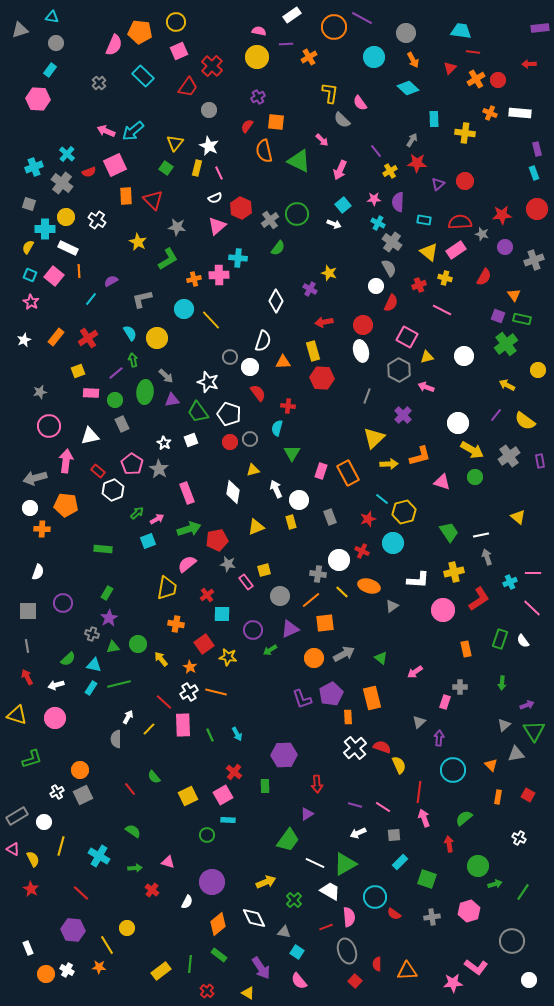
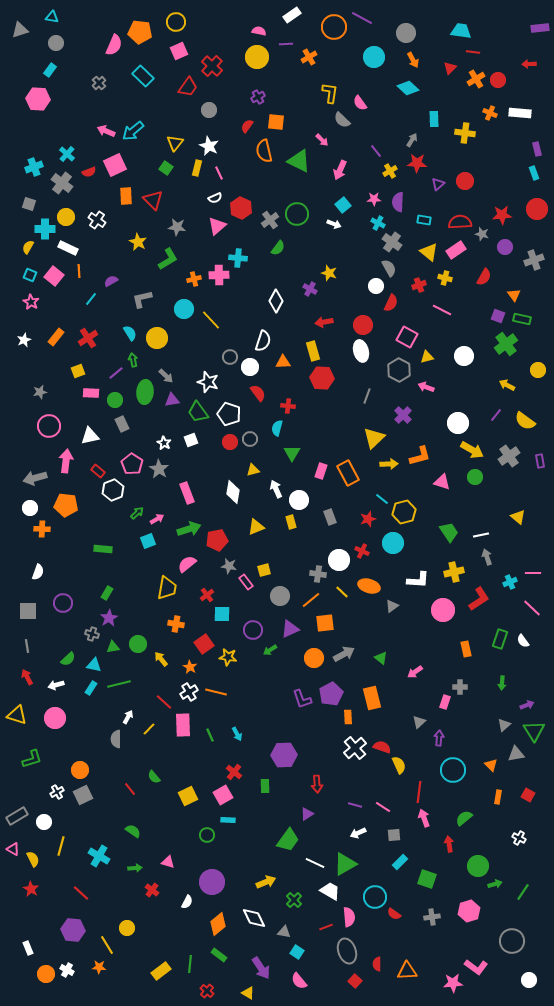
gray star at (228, 564): moved 1 px right, 2 px down
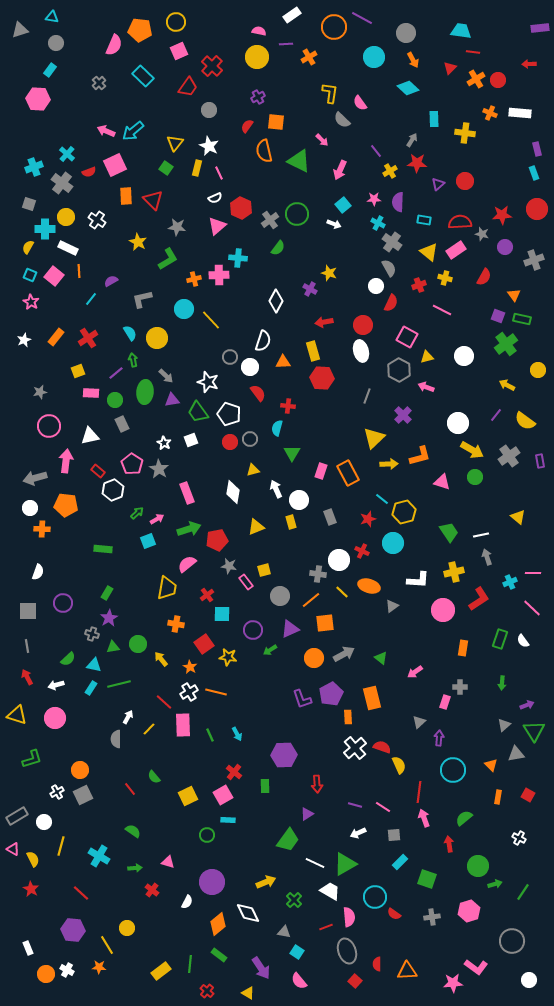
orange pentagon at (140, 32): moved 2 px up
orange rectangle at (466, 649): moved 3 px left, 1 px up; rotated 21 degrees clockwise
white diamond at (254, 918): moved 6 px left, 5 px up
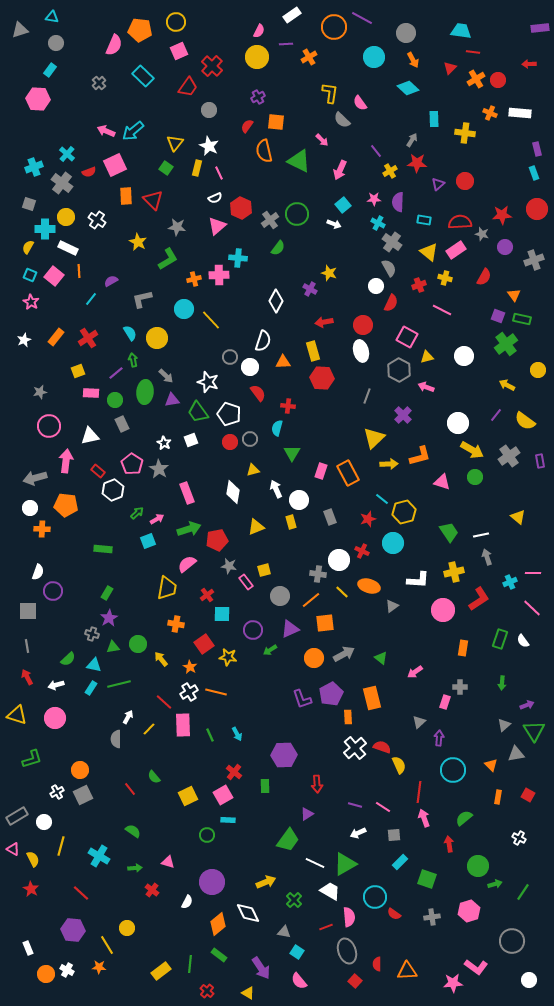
pink semicircle at (259, 31): rotated 104 degrees clockwise
purple circle at (63, 603): moved 10 px left, 12 px up
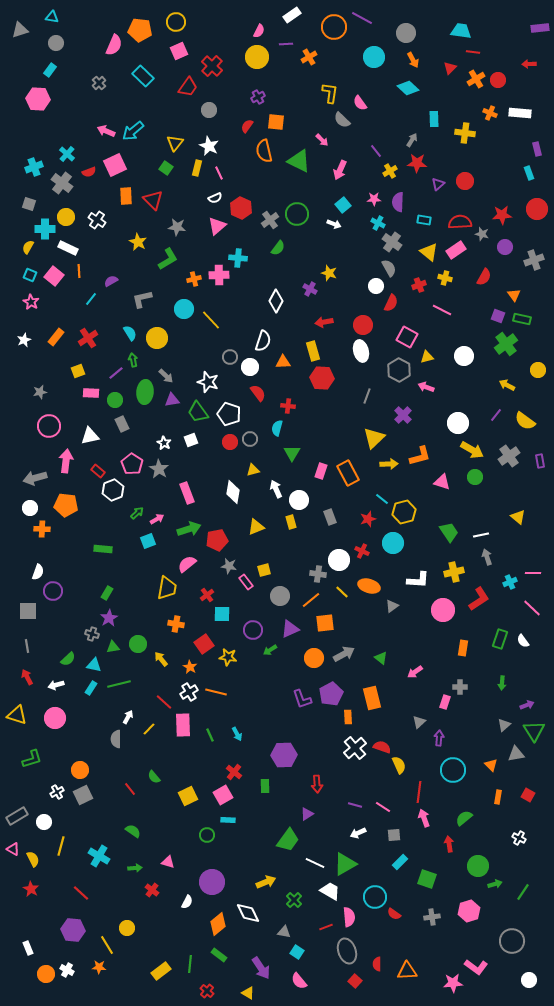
cyan rectangle at (534, 173): moved 5 px left
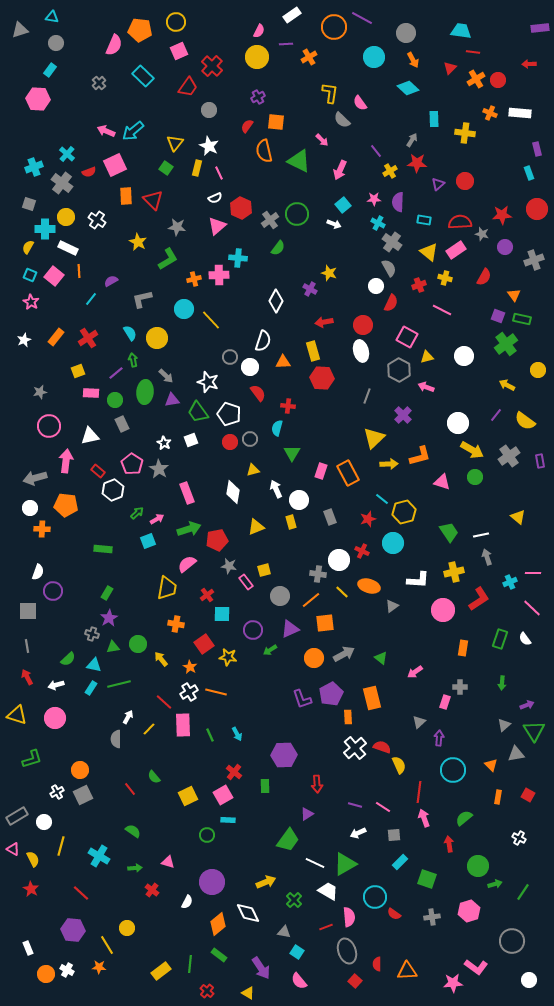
white semicircle at (523, 641): moved 2 px right, 2 px up
white trapezoid at (330, 891): moved 2 px left
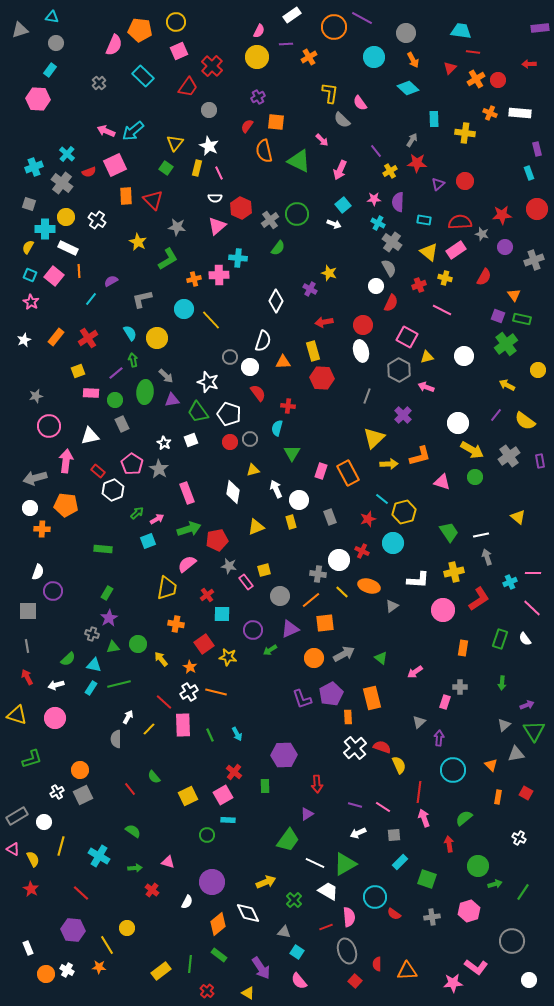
white semicircle at (215, 198): rotated 24 degrees clockwise
gray star at (40, 392): moved 4 px left, 4 px down
red square at (528, 795): moved 2 px left, 2 px up
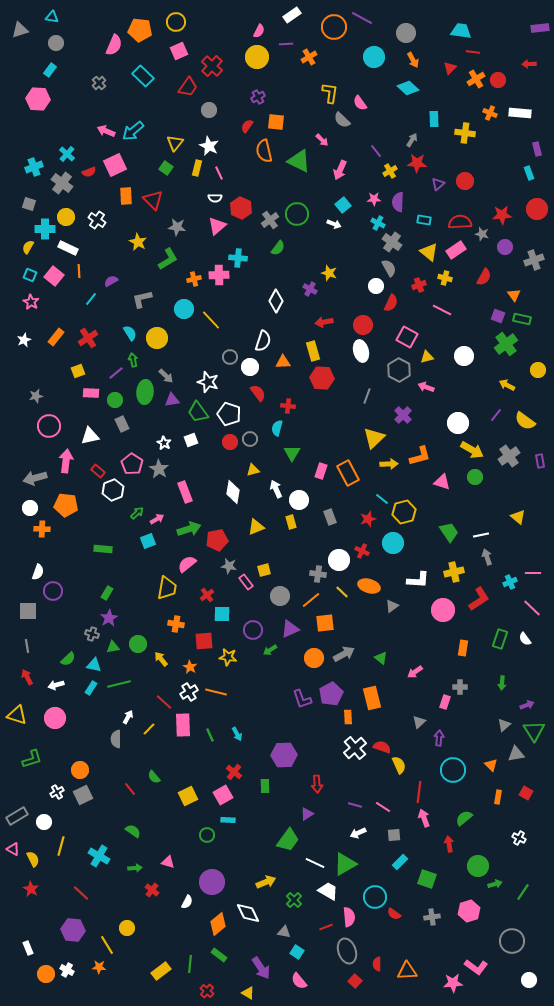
pink rectangle at (187, 493): moved 2 px left, 1 px up
red square at (204, 644): moved 3 px up; rotated 30 degrees clockwise
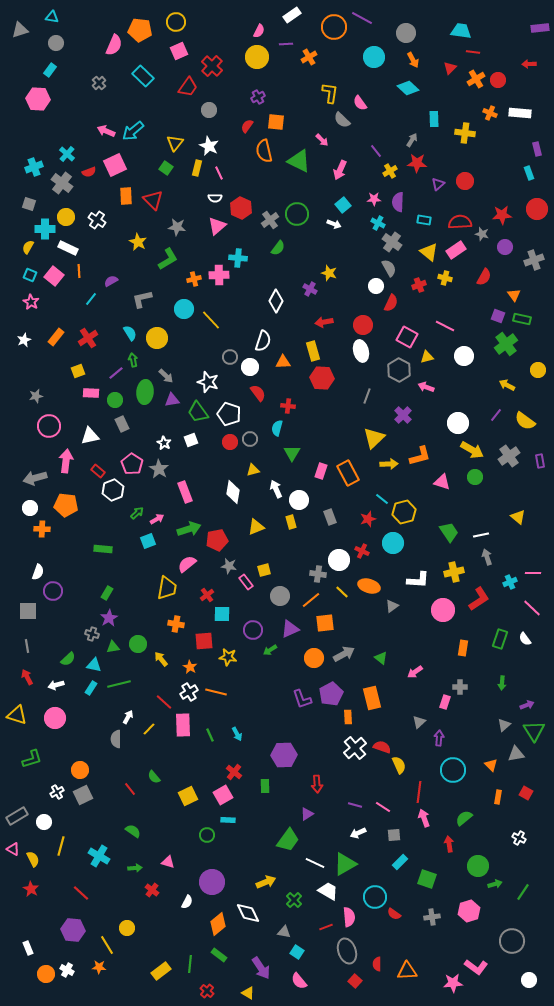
pink line at (442, 310): moved 3 px right, 16 px down
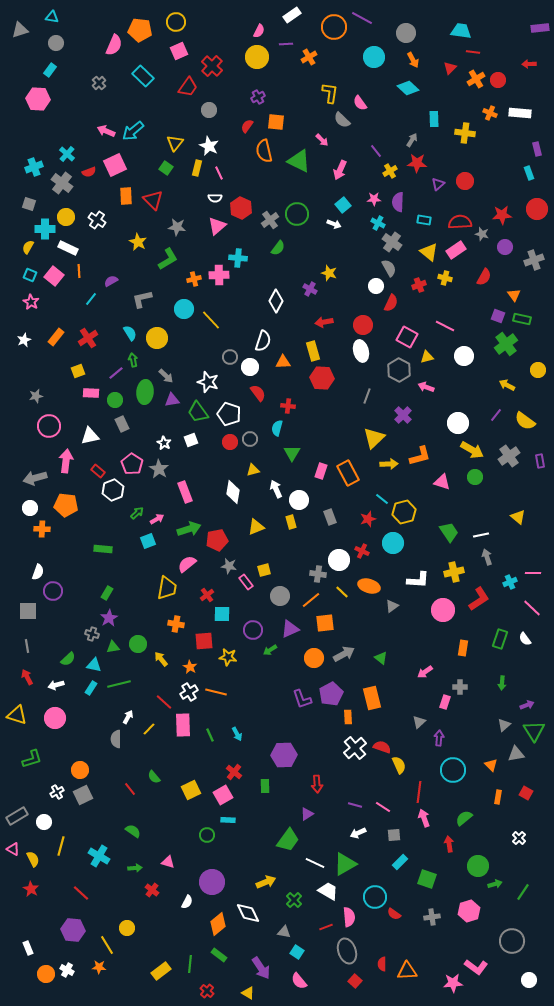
pink arrow at (415, 672): moved 10 px right
yellow square at (188, 796): moved 3 px right, 6 px up
white cross at (519, 838): rotated 16 degrees clockwise
red semicircle at (377, 964): moved 5 px right
